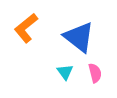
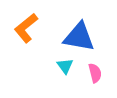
blue triangle: rotated 28 degrees counterclockwise
cyan triangle: moved 6 px up
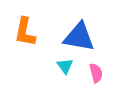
orange L-shape: moved 1 px left, 4 px down; rotated 40 degrees counterclockwise
pink semicircle: moved 1 px right
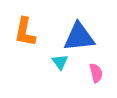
blue triangle: rotated 16 degrees counterclockwise
cyan triangle: moved 5 px left, 4 px up
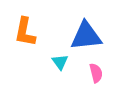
blue triangle: moved 7 px right, 1 px up
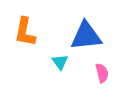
pink semicircle: moved 6 px right
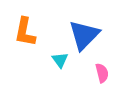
blue triangle: moved 2 px left, 1 px up; rotated 40 degrees counterclockwise
cyan triangle: moved 2 px up
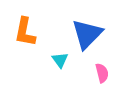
blue triangle: moved 3 px right, 1 px up
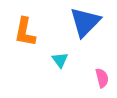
blue triangle: moved 2 px left, 12 px up
pink semicircle: moved 5 px down
